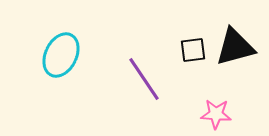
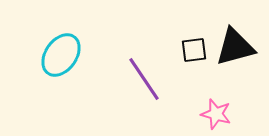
black square: moved 1 px right
cyan ellipse: rotated 9 degrees clockwise
pink star: rotated 12 degrees clockwise
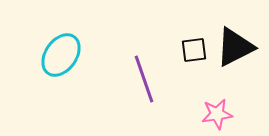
black triangle: rotated 12 degrees counterclockwise
purple line: rotated 15 degrees clockwise
pink star: moved 1 px right; rotated 24 degrees counterclockwise
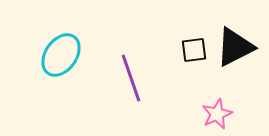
purple line: moved 13 px left, 1 px up
pink star: rotated 16 degrees counterclockwise
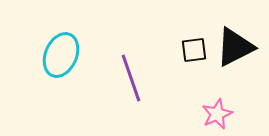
cyan ellipse: rotated 12 degrees counterclockwise
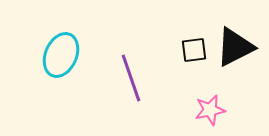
pink star: moved 7 px left, 4 px up; rotated 12 degrees clockwise
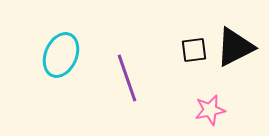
purple line: moved 4 px left
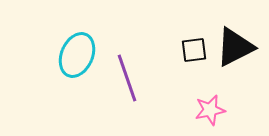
cyan ellipse: moved 16 px right
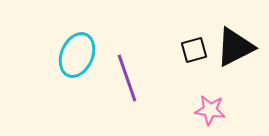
black square: rotated 8 degrees counterclockwise
pink star: rotated 20 degrees clockwise
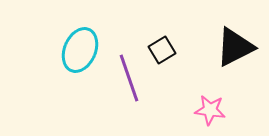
black square: moved 32 px left; rotated 16 degrees counterclockwise
cyan ellipse: moved 3 px right, 5 px up
purple line: moved 2 px right
